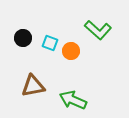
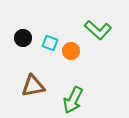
green arrow: rotated 88 degrees counterclockwise
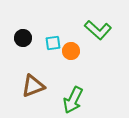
cyan square: moved 3 px right; rotated 28 degrees counterclockwise
brown triangle: rotated 10 degrees counterclockwise
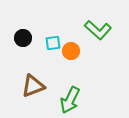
green arrow: moved 3 px left
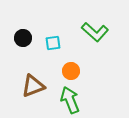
green L-shape: moved 3 px left, 2 px down
orange circle: moved 20 px down
green arrow: rotated 132 degrees clockwise
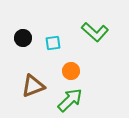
green arrow: rotated 68 degrees clockwise
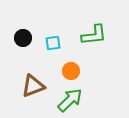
green L-shape: moved 1 px left, 3 px down; rotated 48 degrees counterclockwise
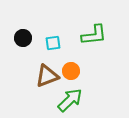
brown triangle: moved 14 px right, 10 px up
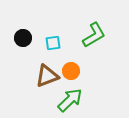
green L-shape: rotated 24 degrees counterclockwise
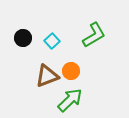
cyan square: moved 1 px left, 2 px up; rotated 35 degrees counterclockwise
